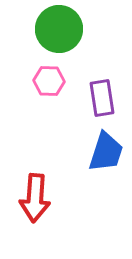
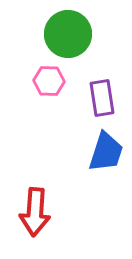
green circle: moved 9 px right, 5 px down
red arrow: moved 14 px down
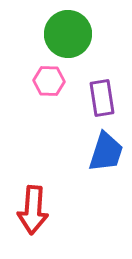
red arrow: moved 2 px left, 2 px up
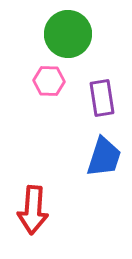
blue trapezoid: moved 2 px left, 5 px down
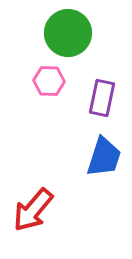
green circle: moved 1 px up
purple rectangle: rotated 21 degrees clockwise
red arrow: rotated 36 degrees clockwise
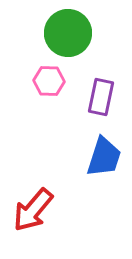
purple rectangle: moved 1 px left, 1 px up
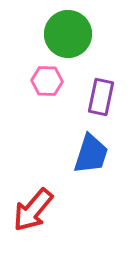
green circle: moved 1 px down
pink hexagon: moved 2 px left
blue trapezoid: moved 13 px left, 3 px up
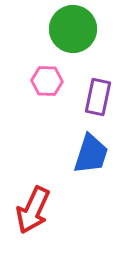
green circle: moved 5 px right, 5 px up
purple rectangle: moved 3 px left
red arrow: rotated 15 degrees counterclockwise
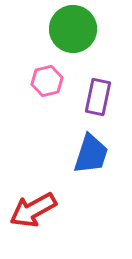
pink hexagon: rotated 16 degrees counterclockwise
red arrow: rotated 36 degrees clockwise
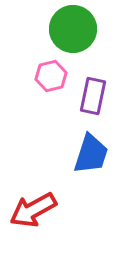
pink hexagon: moved 4 px right, 5 px up
purple rectangle: moved 5 px left, 1 px up
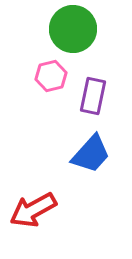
blue trapezoid: rotated 24 degrees clockwise
